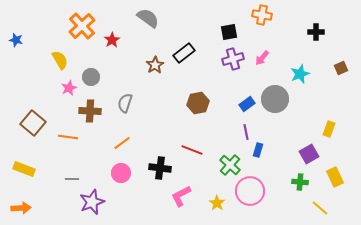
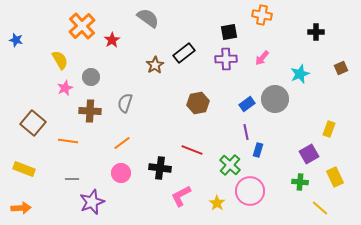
purple cross at (233, 59): moved 7 px left; rotated 15 degrees clockwise
pink star at (69, 88): moved 4 px left
orange line at (68, 137): moved 4 px down
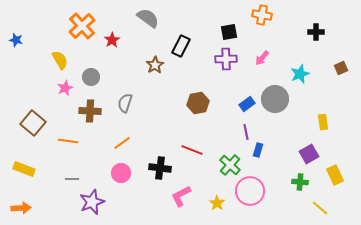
black rectangle at (184, 53): moved 3 px left, 7 px up; rotated 25 degrees counterclockwise
yellow rectangle at (329, 129): moved 6 px left, 7 px up; rotated 28 degrees counterclockwise
yellow rectangle at (335, 177): moved 2 px up
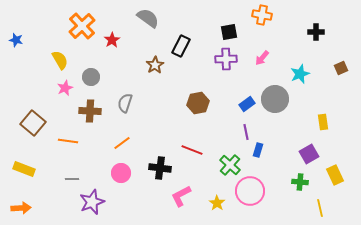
yellow line at (320, 208): rotated 36 degrees clockwise
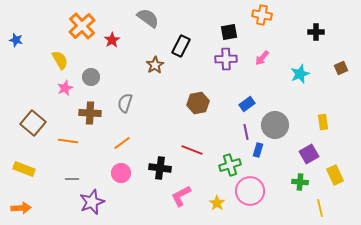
gray circle at (275, 99): moved 26 px down
brown cross at (90, 111): moved 2 px down
green cross at (230, 165): rotated 30 degrees clockwise
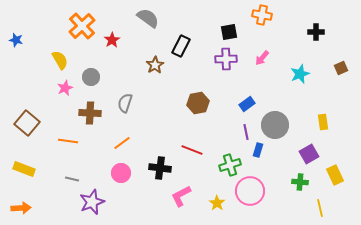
brown square at (33, 123): moved 6 px left
gray line at (72, 179): rotated 16 degrees clockwise
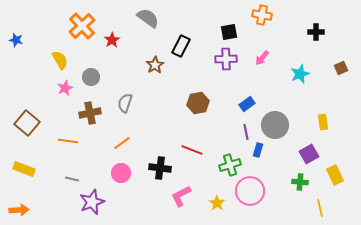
brown cross at (90, 113): rotated 15 degrees counterclockwise
orange arrow at (21, 208): moved 2 px left, 2 px down
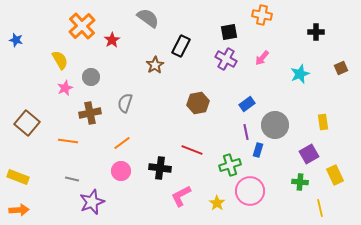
purple cross at (226, 59): rotated 30 degrees clockwise
yellow rectangle at (24, 169): moved 6 px left, 8 px down
pink circle at (121, 173): moved 2 px up
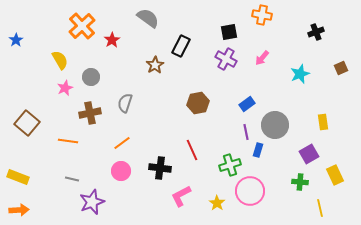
black cross at (316, 32): rotated 21 degrees counterclockwise
blue star at (16, 40): rotated 24 degrees clockwise
red line at (192, 150): rotated 45 degrees clockwise
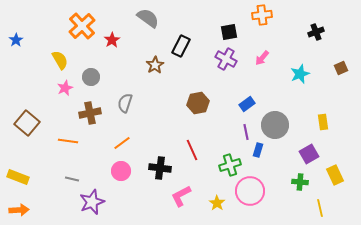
orange cross at (262, 15): rotated 18 degrees counterclockwise
